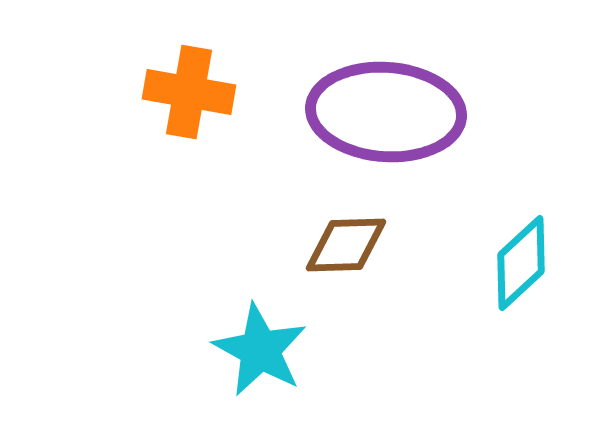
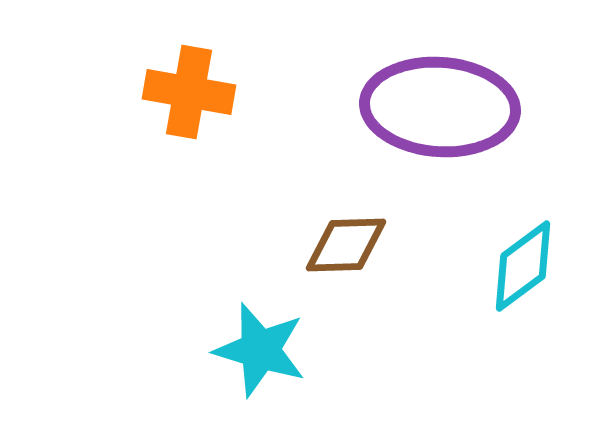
purple ellipse: moved 54 px right, 5 px up
cyan diamond: moved 2 px right, 3 px down; rotated 6 degrees clockwise
cyan star: rotated 12 degrees counterclockwise
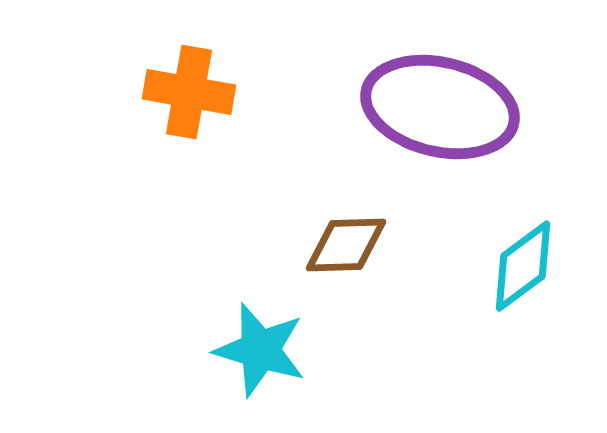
purple ellipse: rotated 9 degrees clockwise
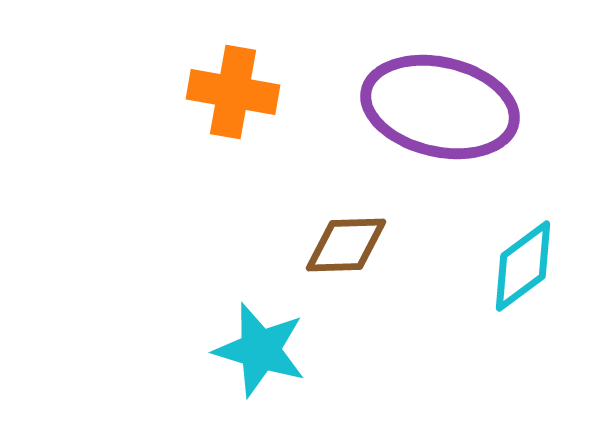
orange cross: moved 44 px right
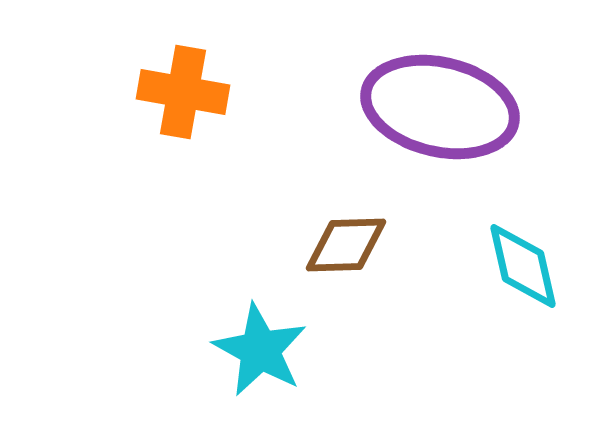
orange cross: moved 50 px left
cyan diamond: rotated 66 degrees counterclockwise
cyan star: rotated 12 degrees clockwise
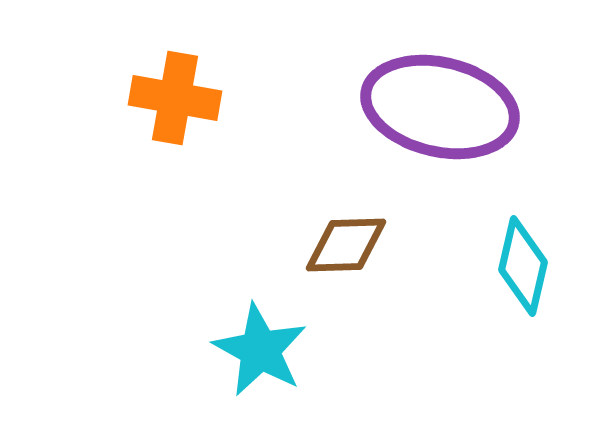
orange cross: moved 8 px left, 6 px down
cyan diamond: rotated 26 degrees clockwise
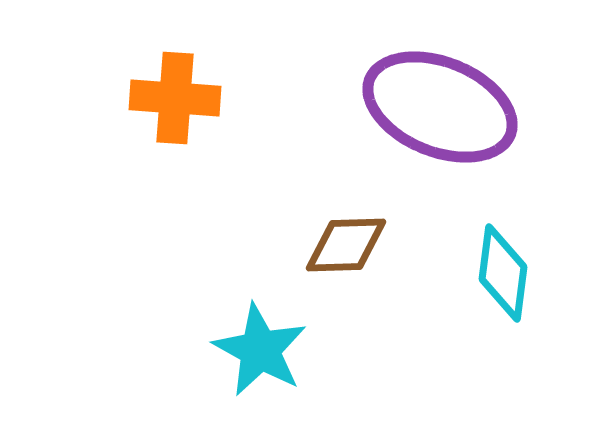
orange cross: rotated 6 degrees counterclockwise
purple ellipse: rotated 9 degrees clockwise
cyan diamond: moved 20 px left, 7 px down; rotated 6 degrees counterclockwise
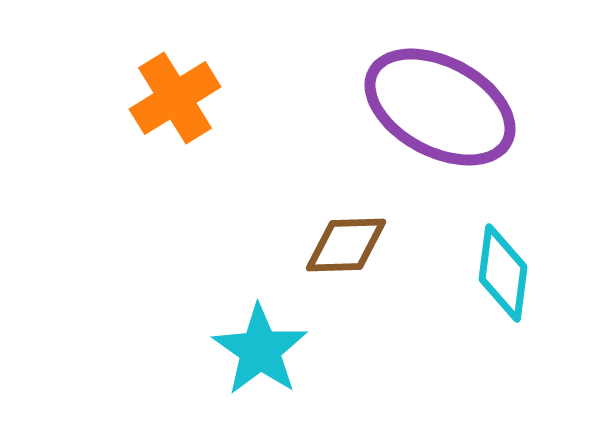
orange cross: rotated 36 degrees counterclockwise
purple ellipse: rotated 6 degrees clockwise
cyan star: rotated 6 degrees clockwise
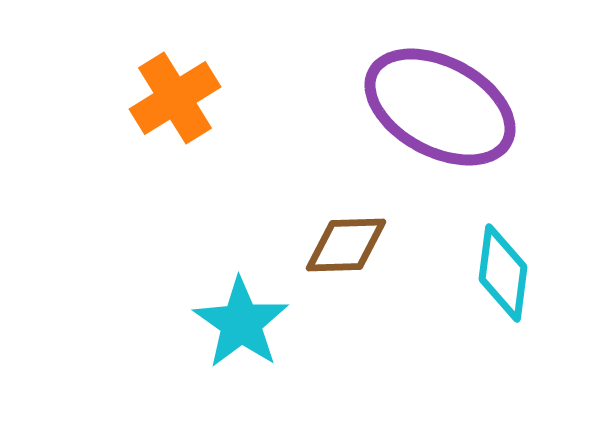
cyan star: moved 19 px left, 27 px up
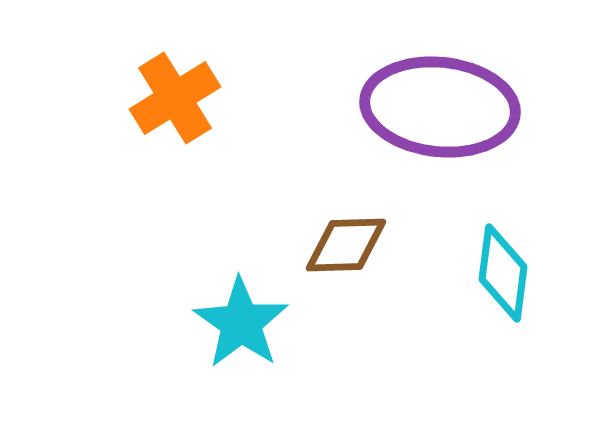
purple ellipse: rotated 22 degrees counterclockwise
